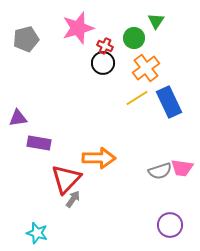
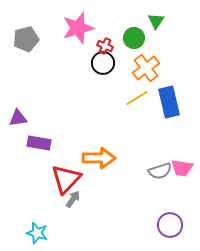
blue rectangle: rotated 12 degrees clockwise
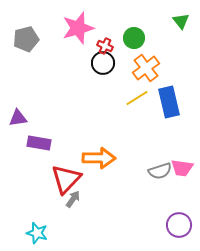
green triangle: moved 25 px right; rotated 12 degrees counterclockwise
purple circle: moved 9 px right
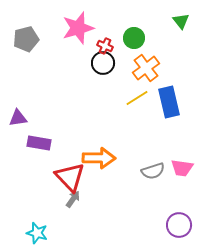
gray semicircle: moved 7 px left
red triangle: moved 4 px right, 2 px up; rotated 28 degrees counterclockwise
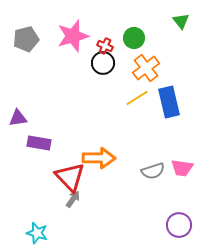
pink star: moved 5 px left, 8 px down
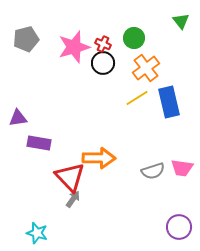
pink star: moved 1 px right, 11 px down
red cross: moved 2 px left, 2 px up
purple circle: moved 2 px down
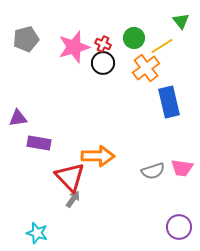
yellow line: moved 25 px right, 52 px up
orange arrow: moved 1 px left, 2 px up
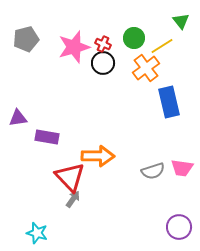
purple rectangle: moved 8 px right, 6 px up
